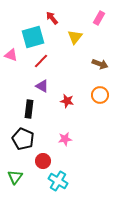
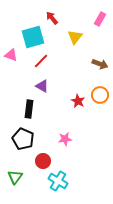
pink rectangle: moved 1 px right, 1 px down
red star: moved 11 px right; rotated 16 degrees clockwise
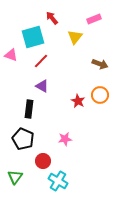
pink rectangle: moved 6 px left; rotated 40 degrees clockwise
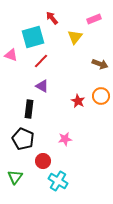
orange circle: moved 1 px right, 1 px down
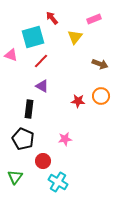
red star: rotated 24 degrees counterclockwise
cyan cross: moved 1 px down
